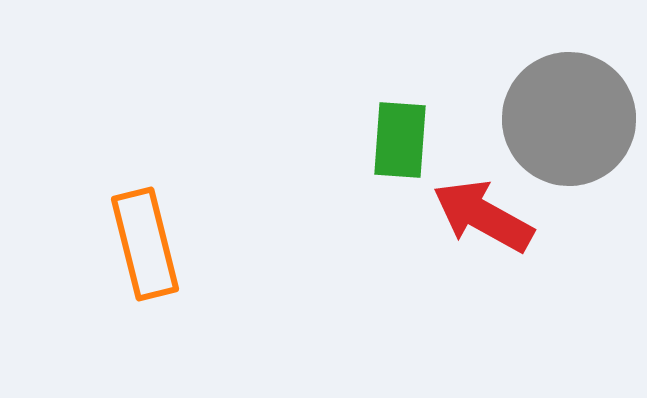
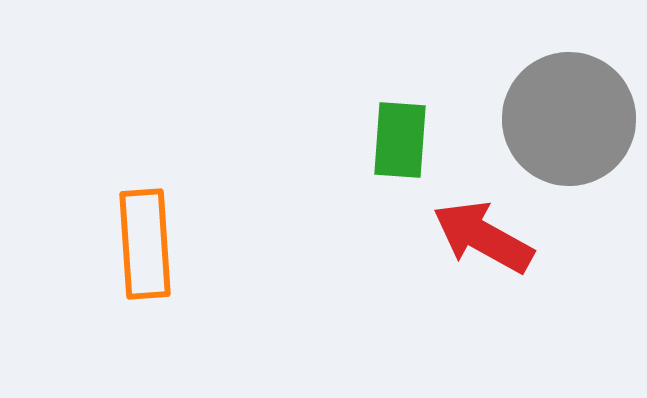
red arrow: moved 21 px down
orange rectangle: rotated 10 degrees clockwise
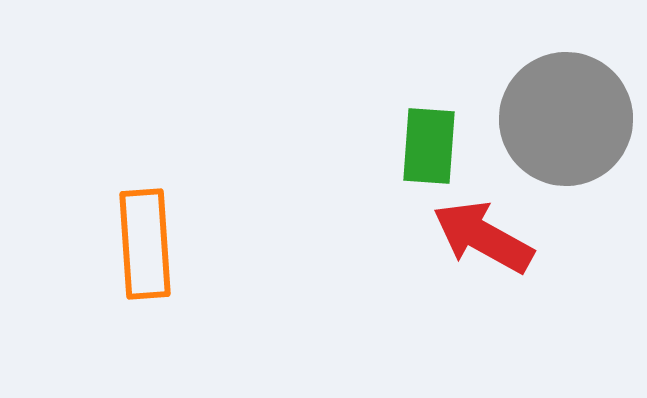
gray circle: moved 3 px left
green rectangle: moved 29 px right, 6 px down
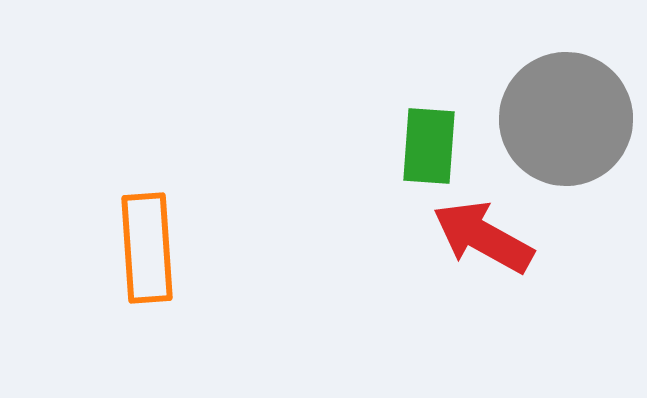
orange rectangle: moved 2 px right, 4 px down
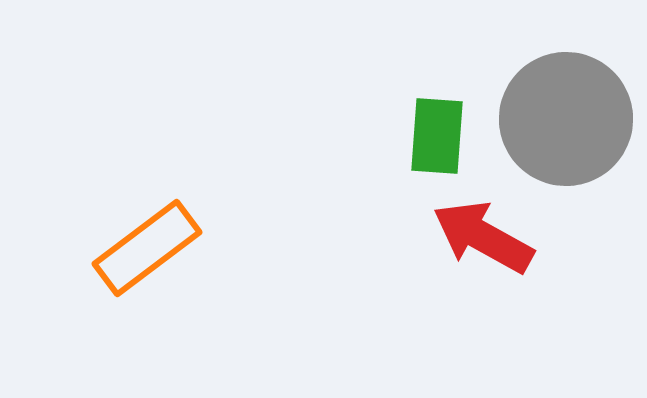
green rectangle: moved 8 px right, 10 px up
orange rectangle: rotated 57 degrees clockwise
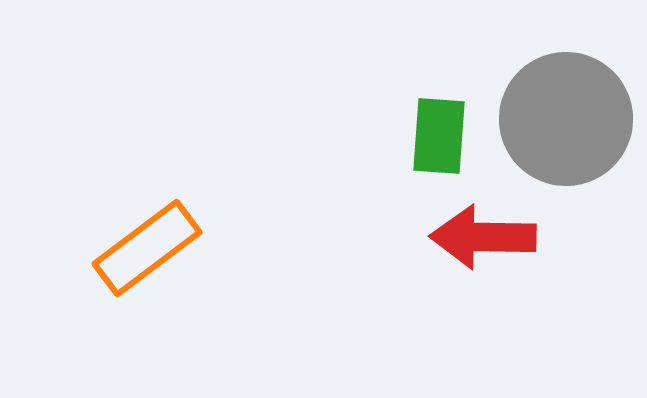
green rectangle: moved 2 px right
red arrow: rotated 28 degrees counterclockwise
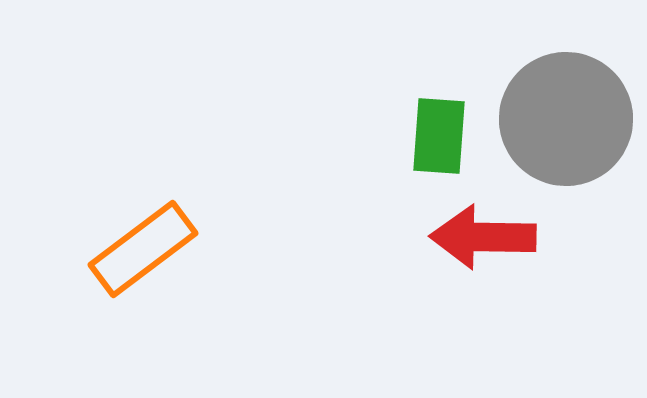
orange rectangle: moved 4 px left, 1 px down
